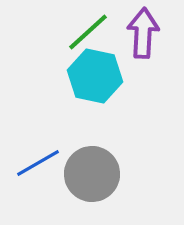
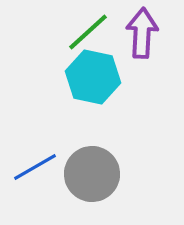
purple arrow: moved 1 px left
cyan hexagon: moved 2 px left, 1 px down
blue line: moved 3 px left, 4 px down
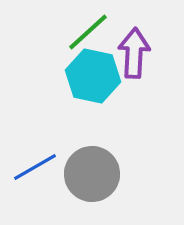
purple arrow: moved 8 px left, 20 px down
cyan hexagon: moved 1 px up
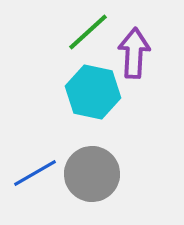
cyan hexagon: moved 16 px down
blue line: moved 6 px down
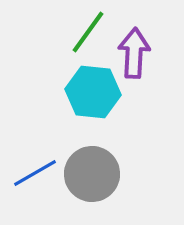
green line: rotated 12 degrees counterclockwise
cyan hexagon: rotated 6 degrees counterclockwise
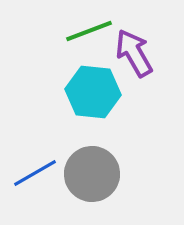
green line: moved 1 px right, 1 px up; rotated 33 degrees clockwise
purple arrow: rotated 33 degrees counterclockwise
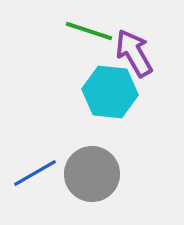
green line: rotated 39 degrees clockwise
cyan hexagon: moved 17 px right
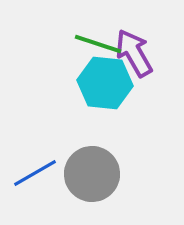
green line: moved 9 px right, 13 px down
cyan hexagon: moved 5 px left, 9 px up
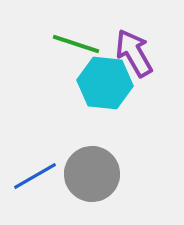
green line: moved 22 px left
blue line: moved 3 px down
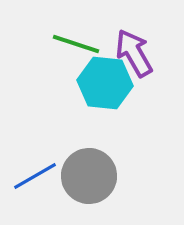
gray circle: moved 3 px left, 2 px down
